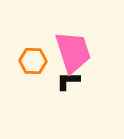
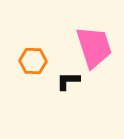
pink trapezoid: moved 21 px right, 5 px up
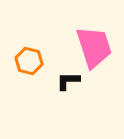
orange hexagon: moved 4 px left; rotated 12 degrees clockwise
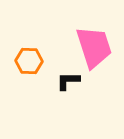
orange hexagon: rotated 12 degrees counterclockwise
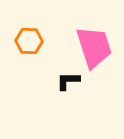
orange hexagon: moved 20 px up
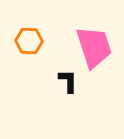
black L-shape: rotated 90 degrees clockwise
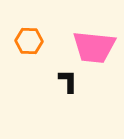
pink trapezoid: rotated 114 degrees clockwise
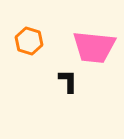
orange hexagon: rotated 16 degrees clockwise
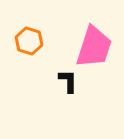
pink trapezoid: rotated 78 degrees counterclockwise
